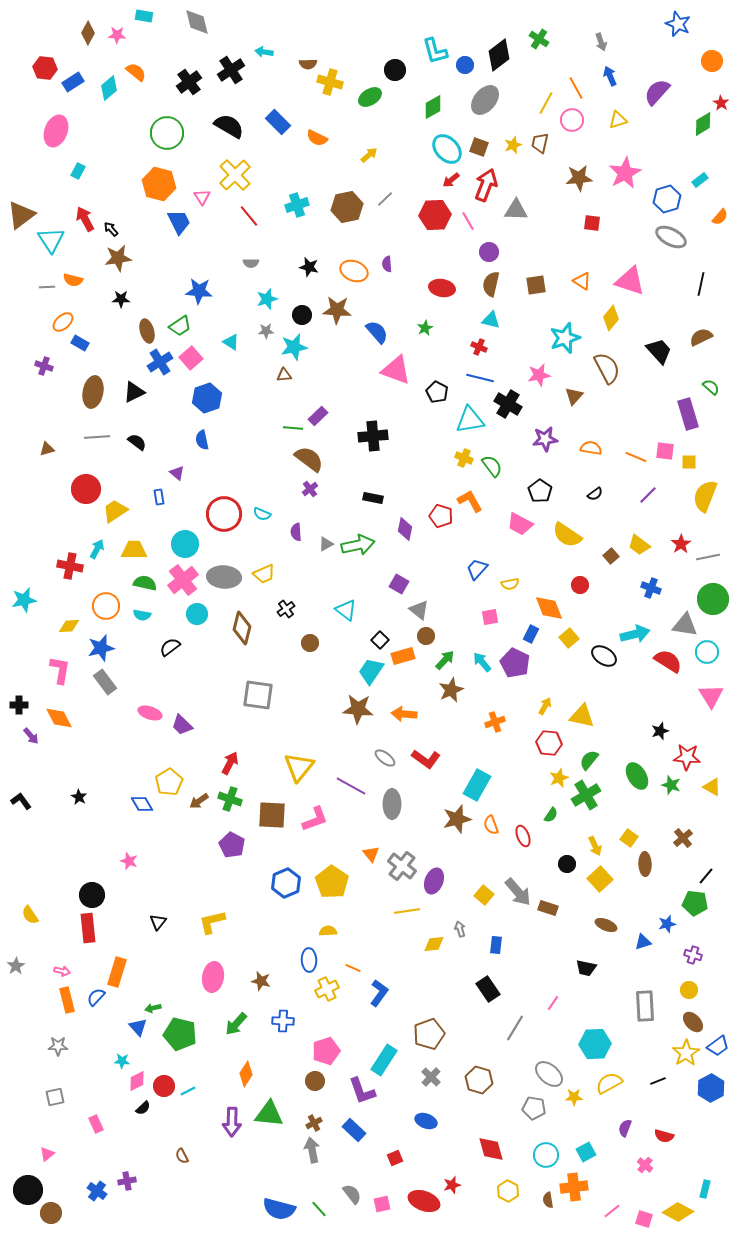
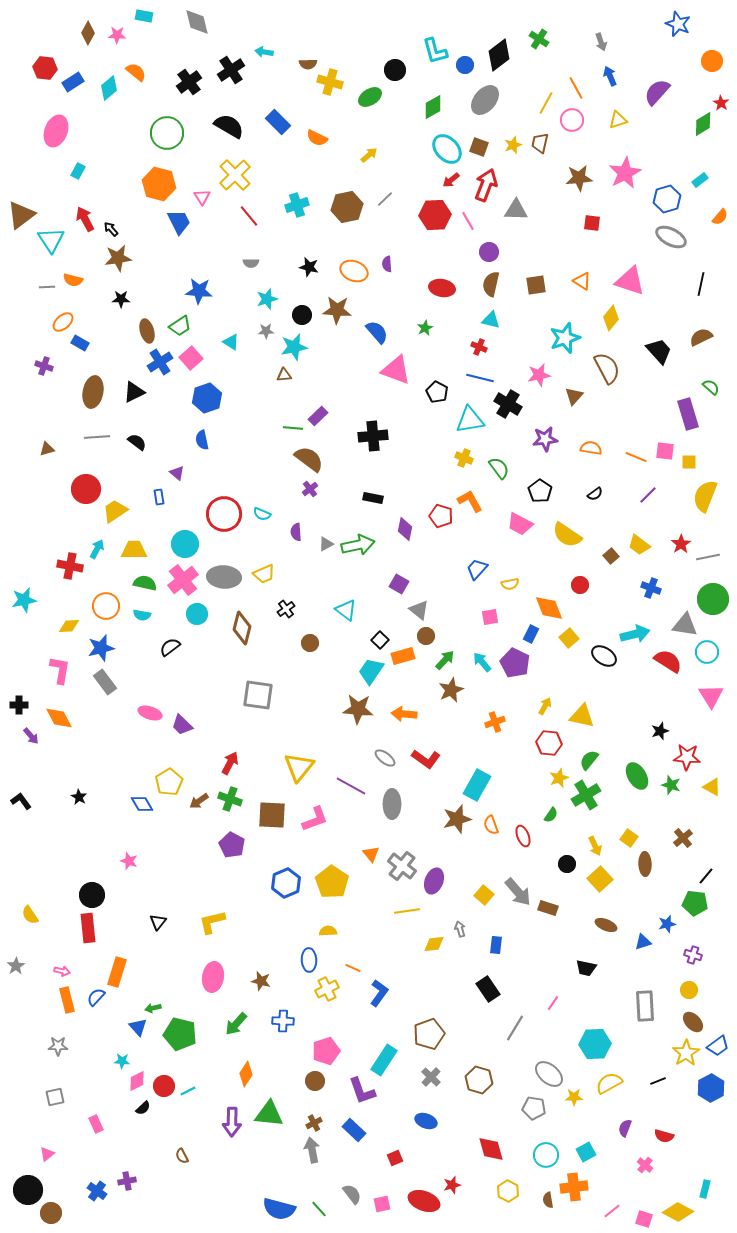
green semicircle at (492, 466): moved 7 px right, 2 px down
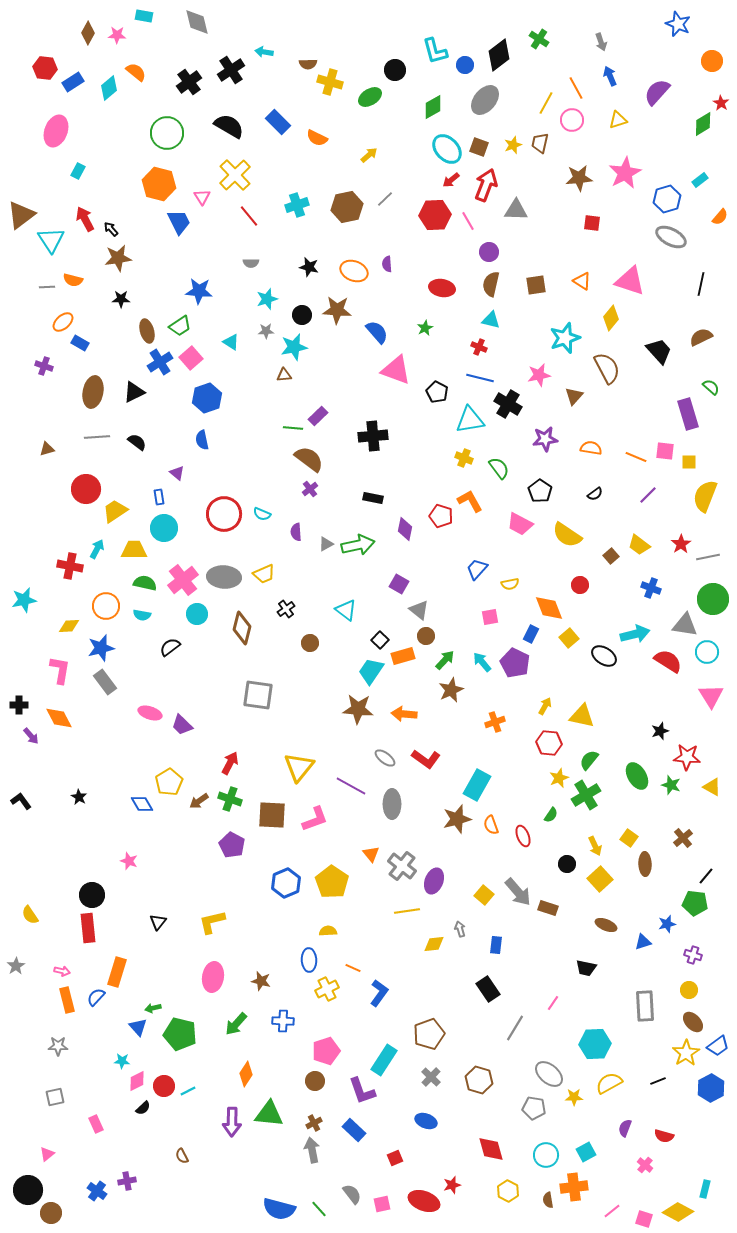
cyan circle at (185, 544): moved 21 px left, 16 px up
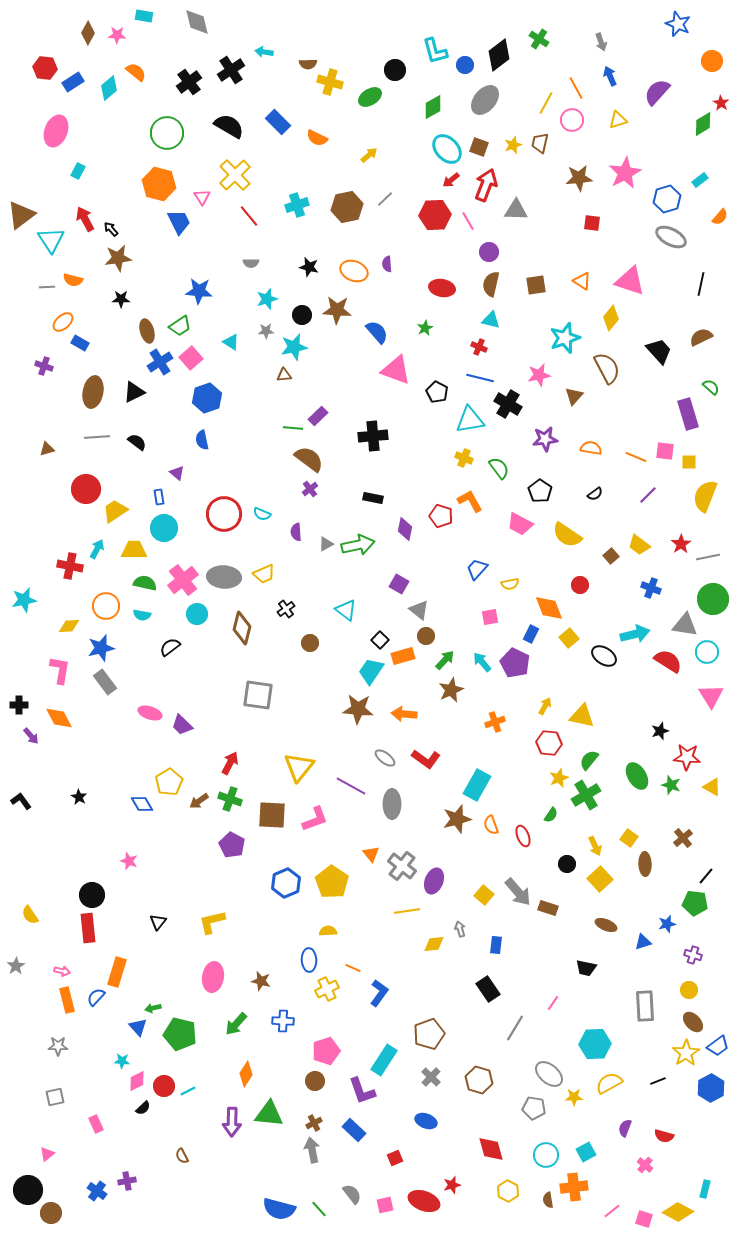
pink square at (382, 1204): moved 3 px right, 1 px down
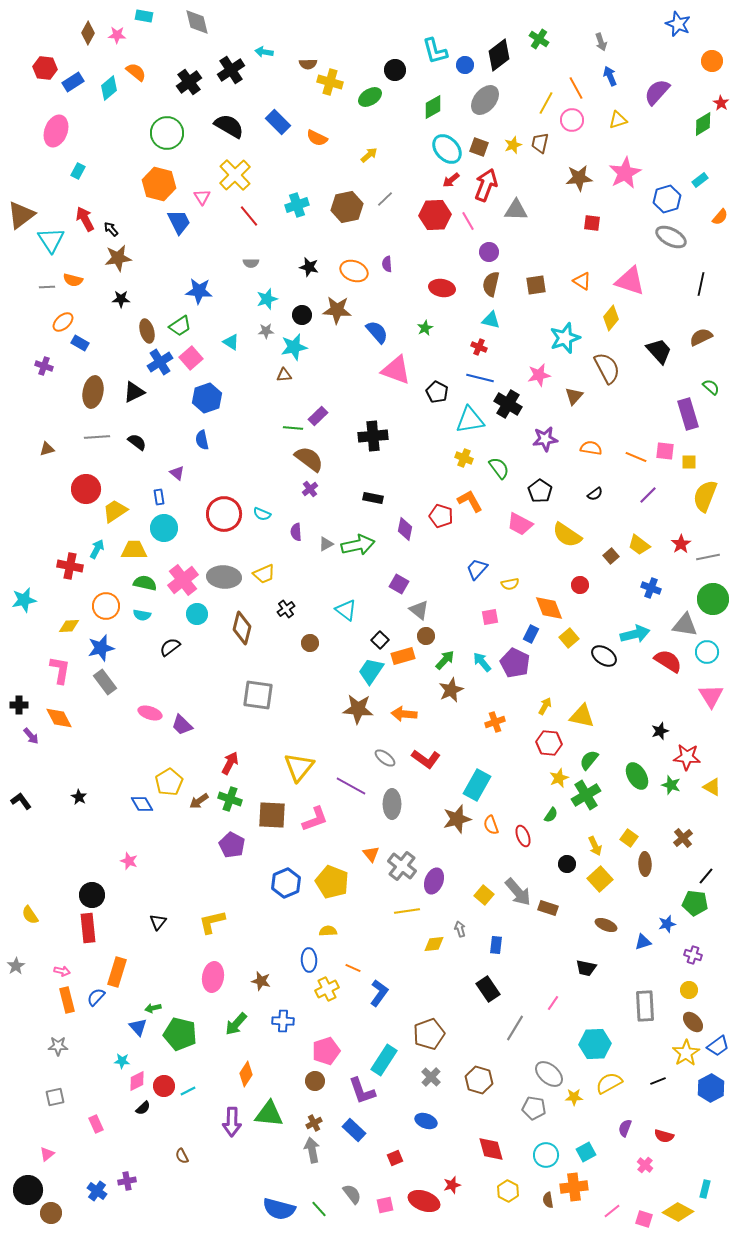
yellow pentagon at (332, 882): rotated 12 degrees counterclockwise
